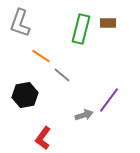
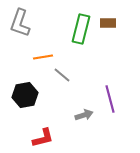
orange line: moved 2 px right, 1 px down; rotated 42 degrees counterclockwise
purple line: moved 1 px right, 1 px up; rotated 52 degrees counterclockwise
red L-shape: rotated 140 degrees counterclockwise
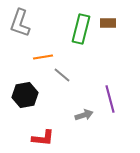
red L-shape: rotated 20 degrees clockwise
